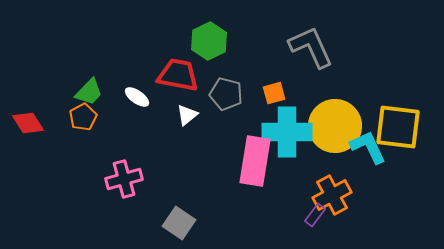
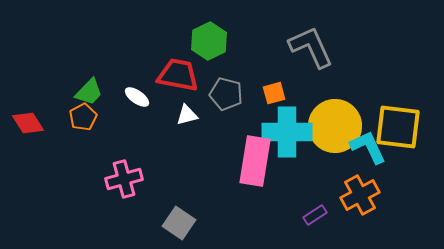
white triangle: rotated 25 degrees clockwise
orange cross: moved 28 px right
purple rectangle: rotated 20 degrees clockwise
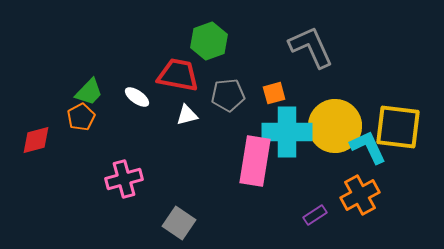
green hexagon: rotated 6 degrees clockwise
gray pentagon: moved 2 px right, 1 px down; rotated 20 degrees counterclockwise
orange pentagon: moved 2 px left
red diamond: moved 8 px right, 17 px down; rotated 72 degrees counterclockwise
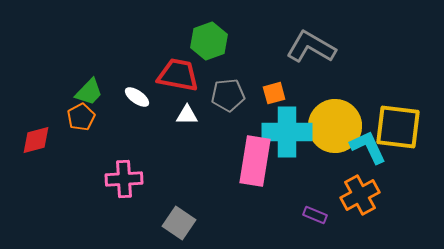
gray L-shape: rotated 36 degrees counterclockwise
white triangle: rotated 15 degrees clockwise
pink cross: rotated 12 degrees clockwise
purple rectangle: rotated 55 degrees clockwise
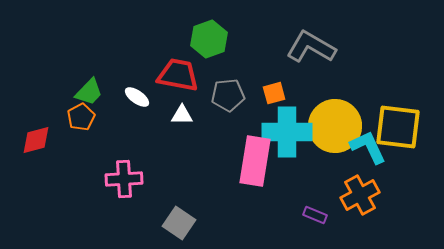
green hexagon: moved 2 px up
white triangle: moved 5 px left
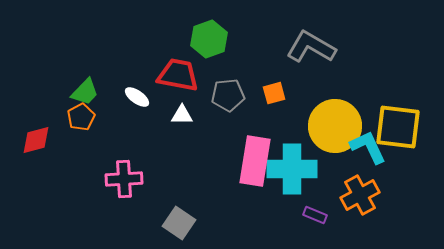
green trapezoid: moved 4 px left
cyan cross: moved 5 px right, 37 px down
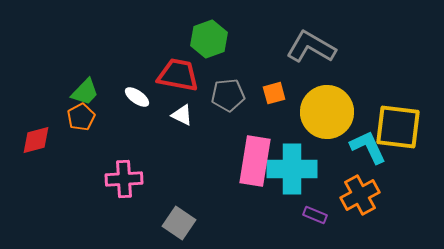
white triangle: rotated 25 degrees clockwise
yellow circle: moved 8 px left, 14 px up
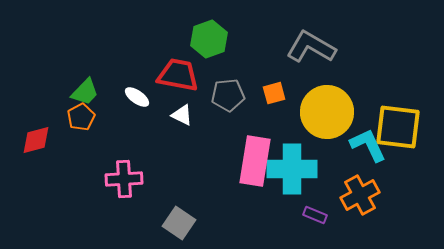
cyan L-shape: moved 2 px up
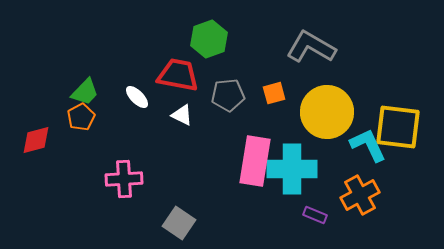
white ellipse: rotated 10 degrees clockwise
